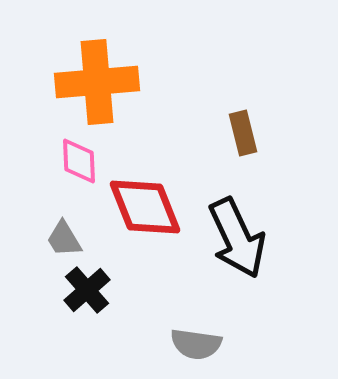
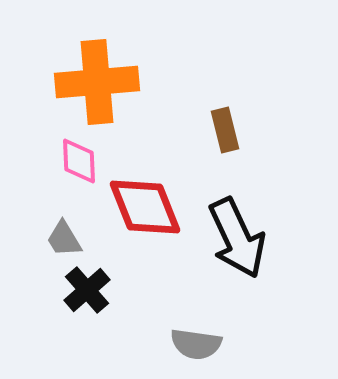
brown rectangle: moved 18 px left, 3 px up
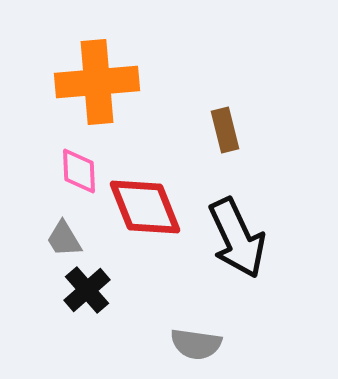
pink diamond: moved 10 px down
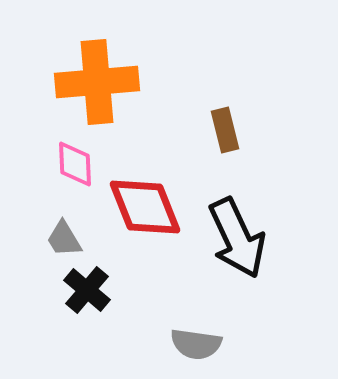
pink diamond: moved 4 px left, 7 px up
black cross: rotated 9 degrees counterclockwise
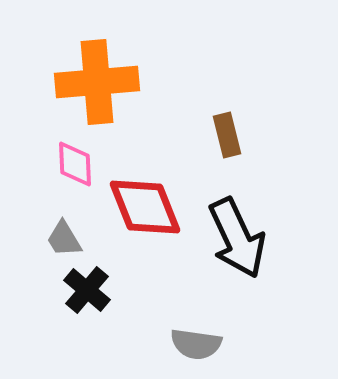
brown rectangle: moved 2 px right, 5 px down
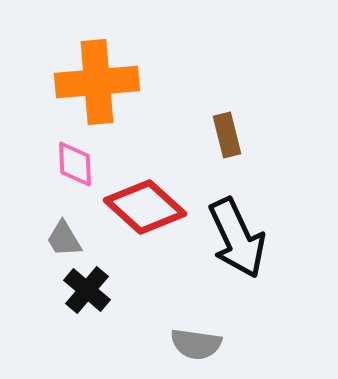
red diamond: rotated 26 degrees counterclockwise
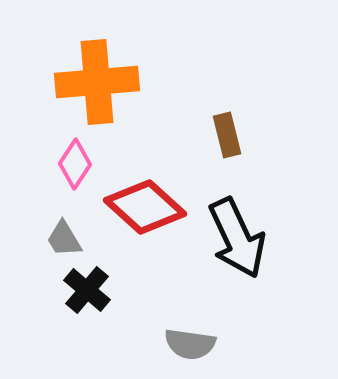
pink diamond: rotated 36 degrees clockwise
gray semicircle: moved 6 px left
